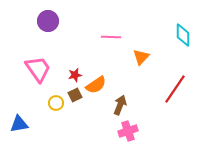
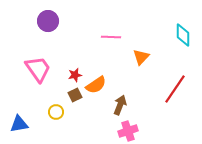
yellow circle: moved 9 px down
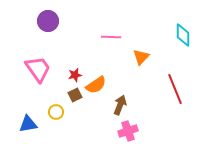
red line: rotated 56 degrees counterclockwise
blue triangle: moved 9 px right
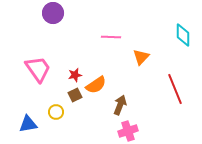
purple circle: moved 5 px right, 8 px up
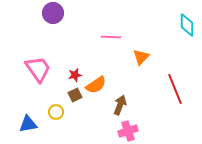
cyan diamond: moved 4 px right, 10 px up
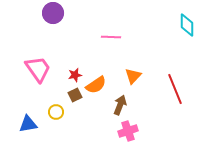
orange triangle: moved 8 px left, 19 px down
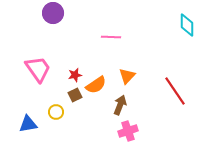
orange triangle: moved 6 px left
red line: moved 2 px down; rotated 12 degrees counterclockwise
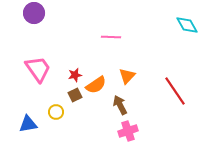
purple circle: moved 19 px left
cyan diamond: rotated 30 degrees counterclockwise
brown arrow: rotated 48 degrees counterclockwise
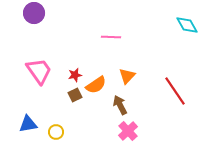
pink trapezoid: moved 1 px right, 2 px down
yellow circle: moved 20 px down
pink cross: rotated 24 degrees counterclockwise
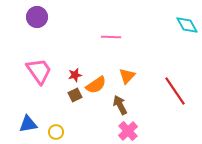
purple circle: moved 3 px right, 4 px down
